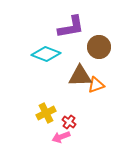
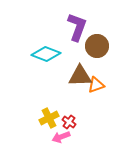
purple L-shape: moved 6 px right; rotated 60 degrees counterclockwise
brown circle: moved 2 px left, 1 px up
yellow cross: moved 3 px right, 5 px down
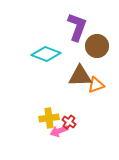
yellow cross: rotated 18 degrees clockwise
pink arrow: moved 2 px left, 6 px up
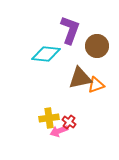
purple L-shape: moved 7 px left, 3 px down
cyan diamond: rotated 16 degrees counterclockwise
brown triangle: moved 2 px down; rotated 10 degrees counterclockwise
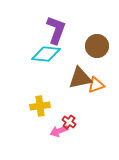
purple L-shape: moved 14 px left
yellow cross: moved 9 px left, 12 px up
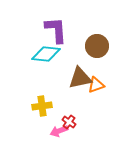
purple L-shape: rotated 24 degrees counterclockwise
yellow cross: moved 2 px right
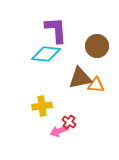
orange triangle: rotated 24 degrees clockwise
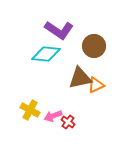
purple L-shape: moved 3 px right; rotated 128 degrees clockwise
brown circle: moved 3 px left
orange triangle: rotated 30 degrees counterclockwise
yellow cross: moved 12 px left, 4 px down; rotated 36 degrees clockwise
red cross: moved 1 px left
pink arrow: moved 6 px left, 15 px up
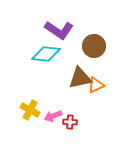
red cross: moved 2 px right; rotated 32 degrees counterclockwise
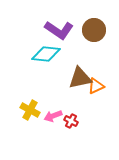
brown circle: moved 16 px up
orange triangle: moved 1 px down
red cross: moved 1 px right, 1 px up; rotated 24 degrees clockwise
